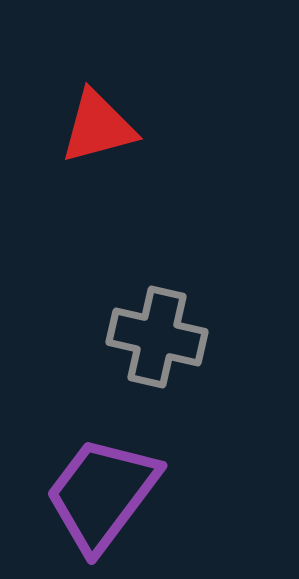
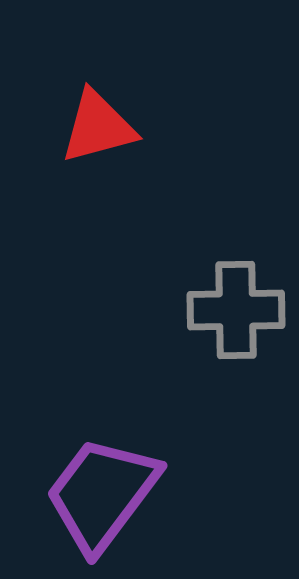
gray cross: moved 79 px right, 27 px up; rotated 14 degrees counterclockwise
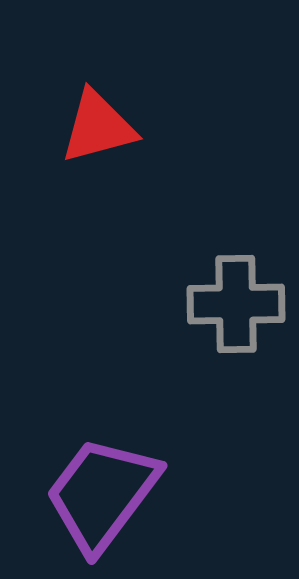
gray cross: moved 6 px up
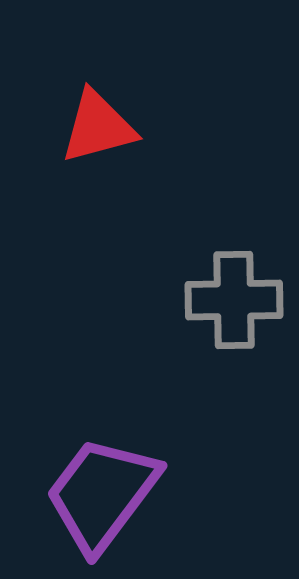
gray cross: moved 2 px left, 4 px up
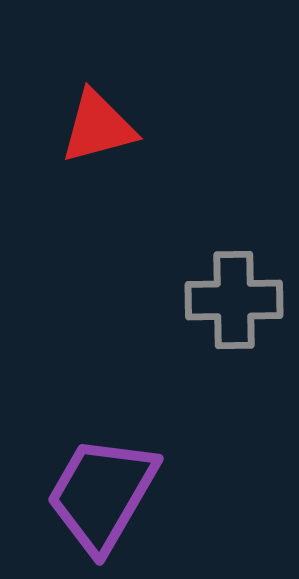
purple trapezoid: rotated 7 degrees counterclockwise
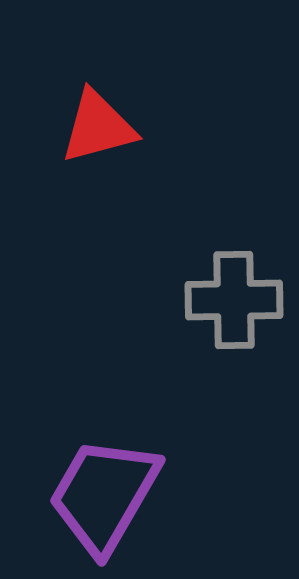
purple trapezoid: moved 2 px right, 1 px down
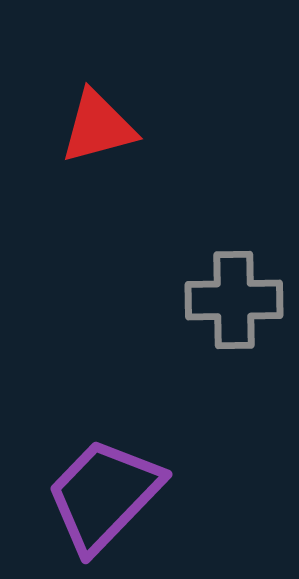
purple trapezoid: rotated 14 degrees clockwise
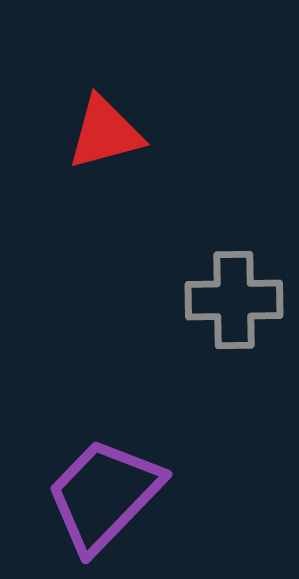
red triangle: moved 7 px right, 6 px down
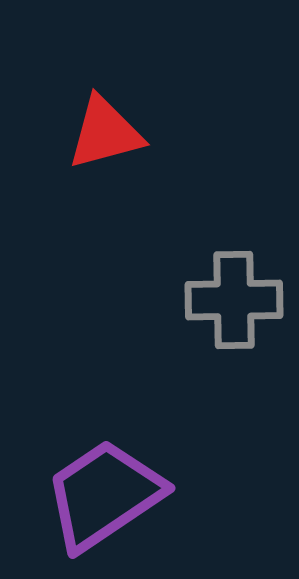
purple trapezoid: rotated 12 degrees clockwise
